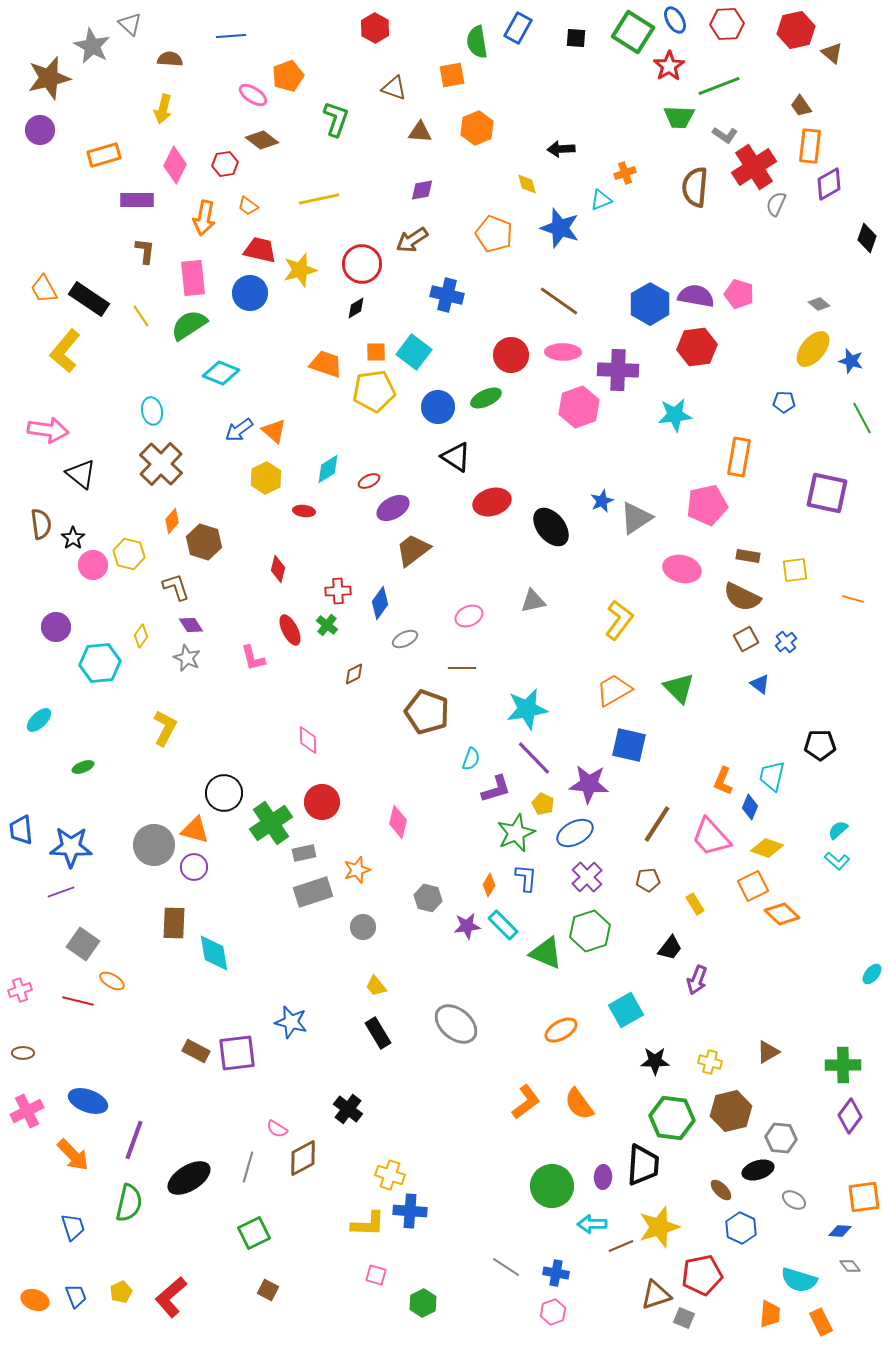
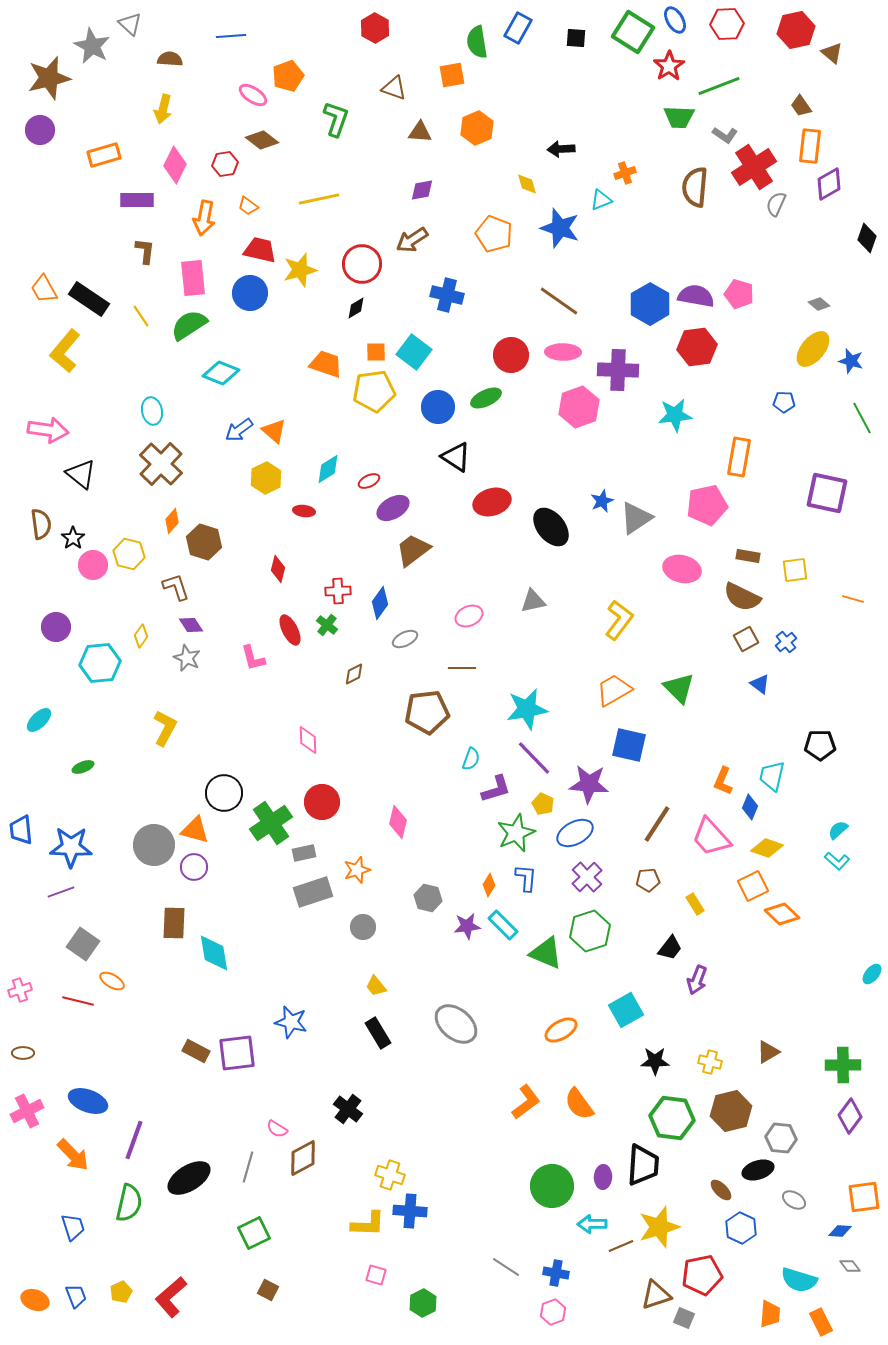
brown pentagon at (427, 712): rotated 27 degrees counterclockwise
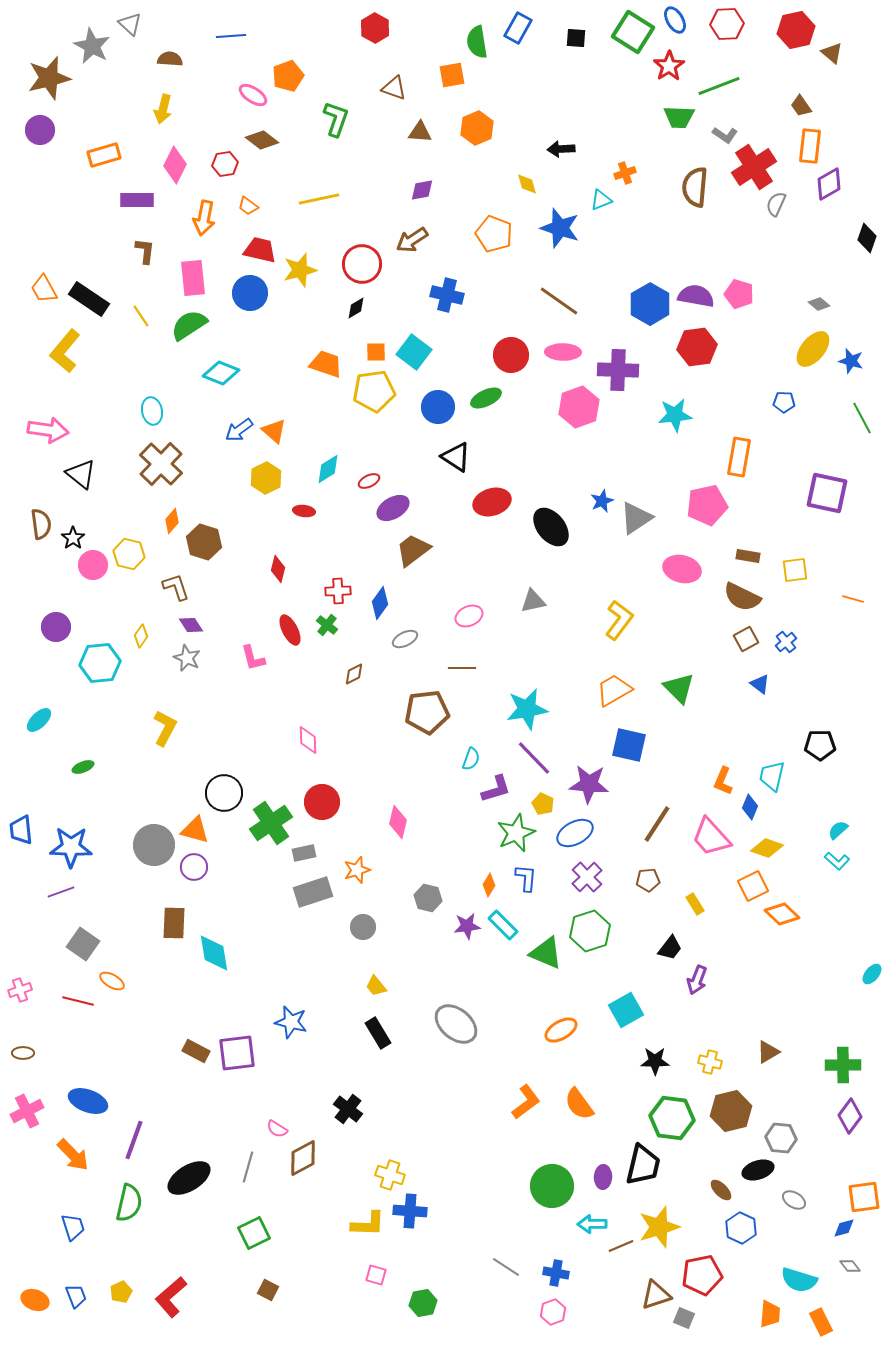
black trapezoid at (643, 1165): rotated 9 degrees clockwise
blue diamond at (840, 1231): moved 4 px right, 3 px up; rotated 20 degrees counterclockwise
green hexagon at (423, 1303): rotated 16 degrees clockwise
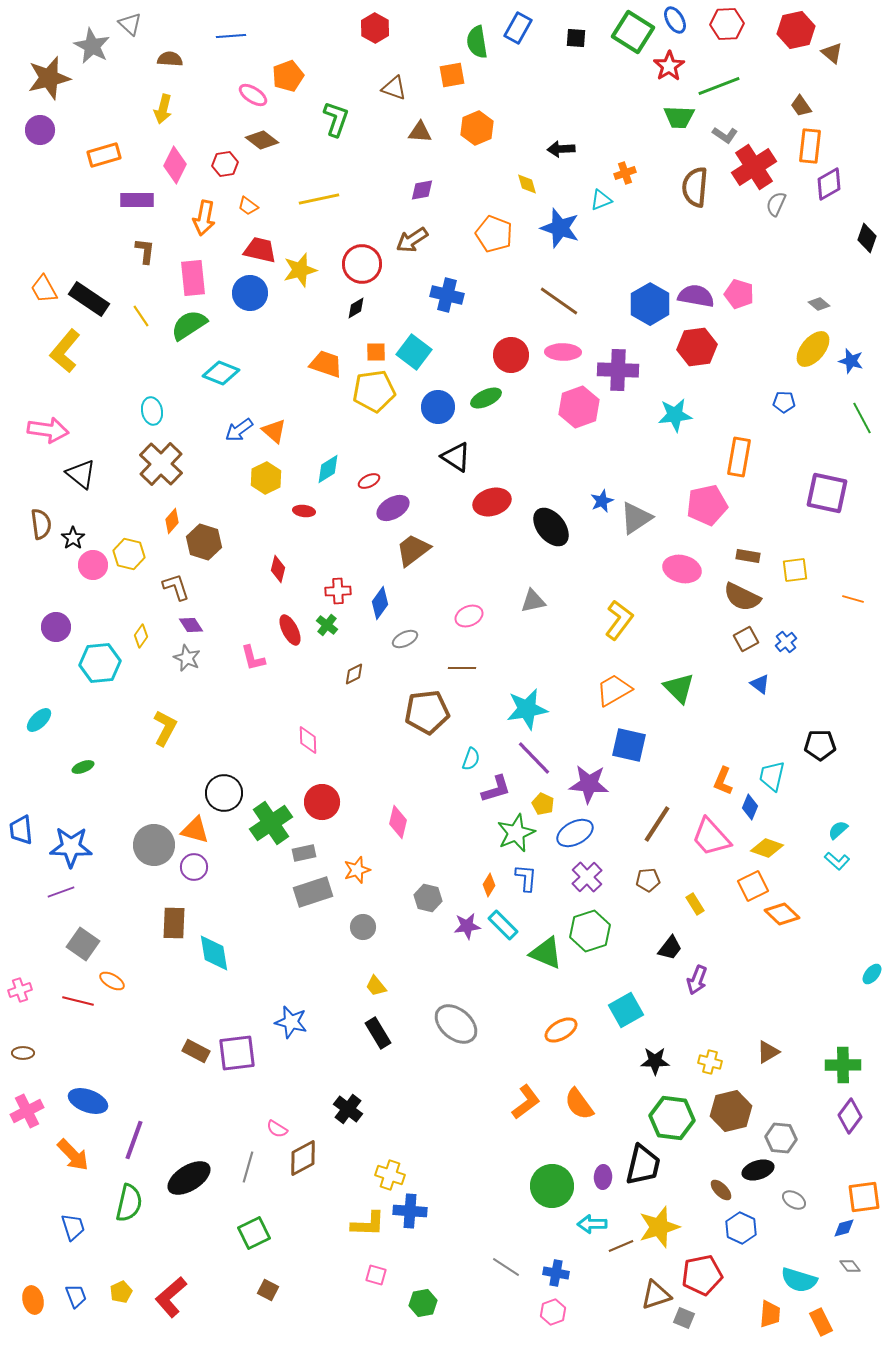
orange ellipse at (35, 1300): moved 2 px left; rotated 56 degrees clockwise
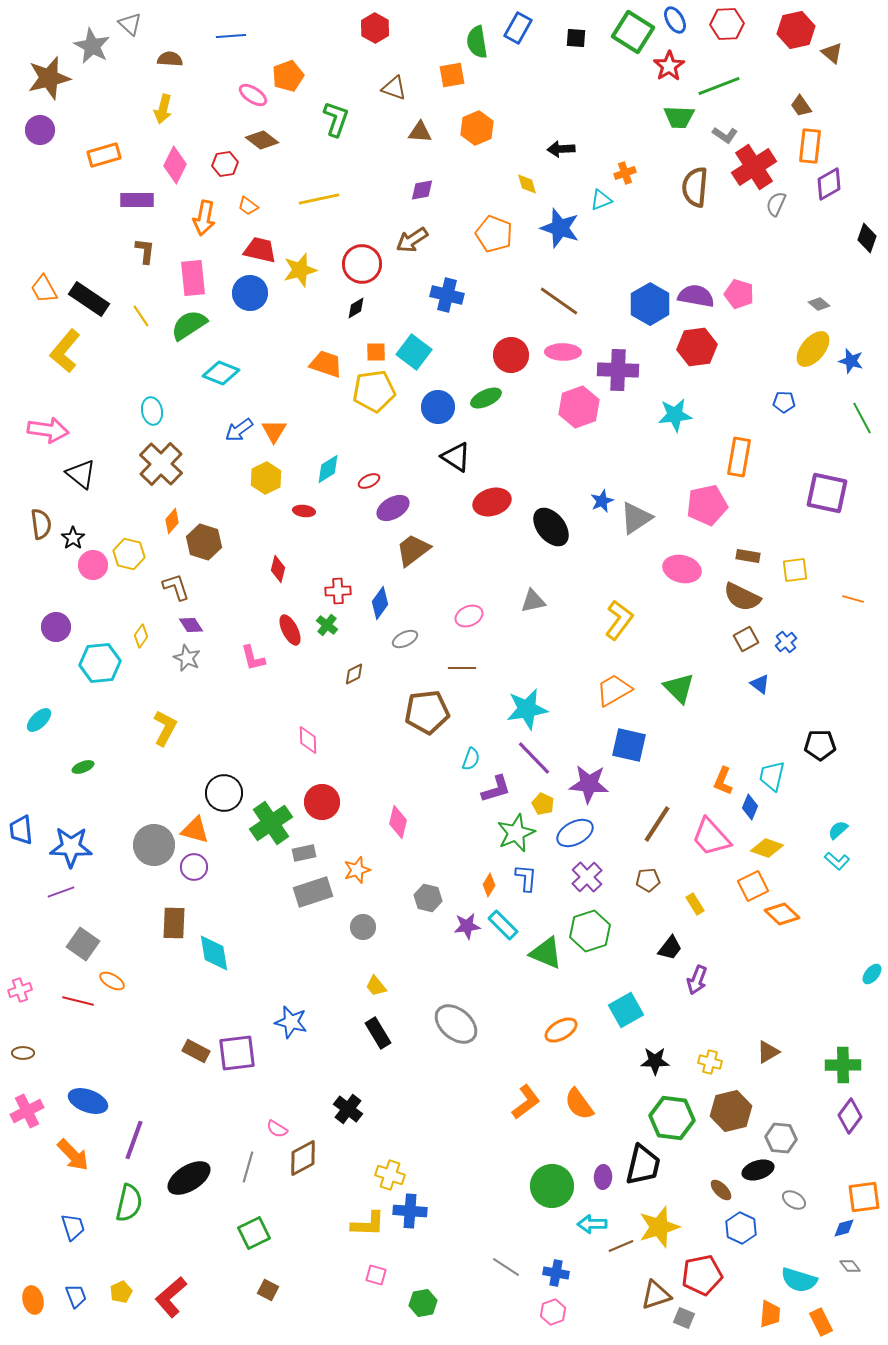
orange triangle at (274, 431): rotated 20 degrees clockwise
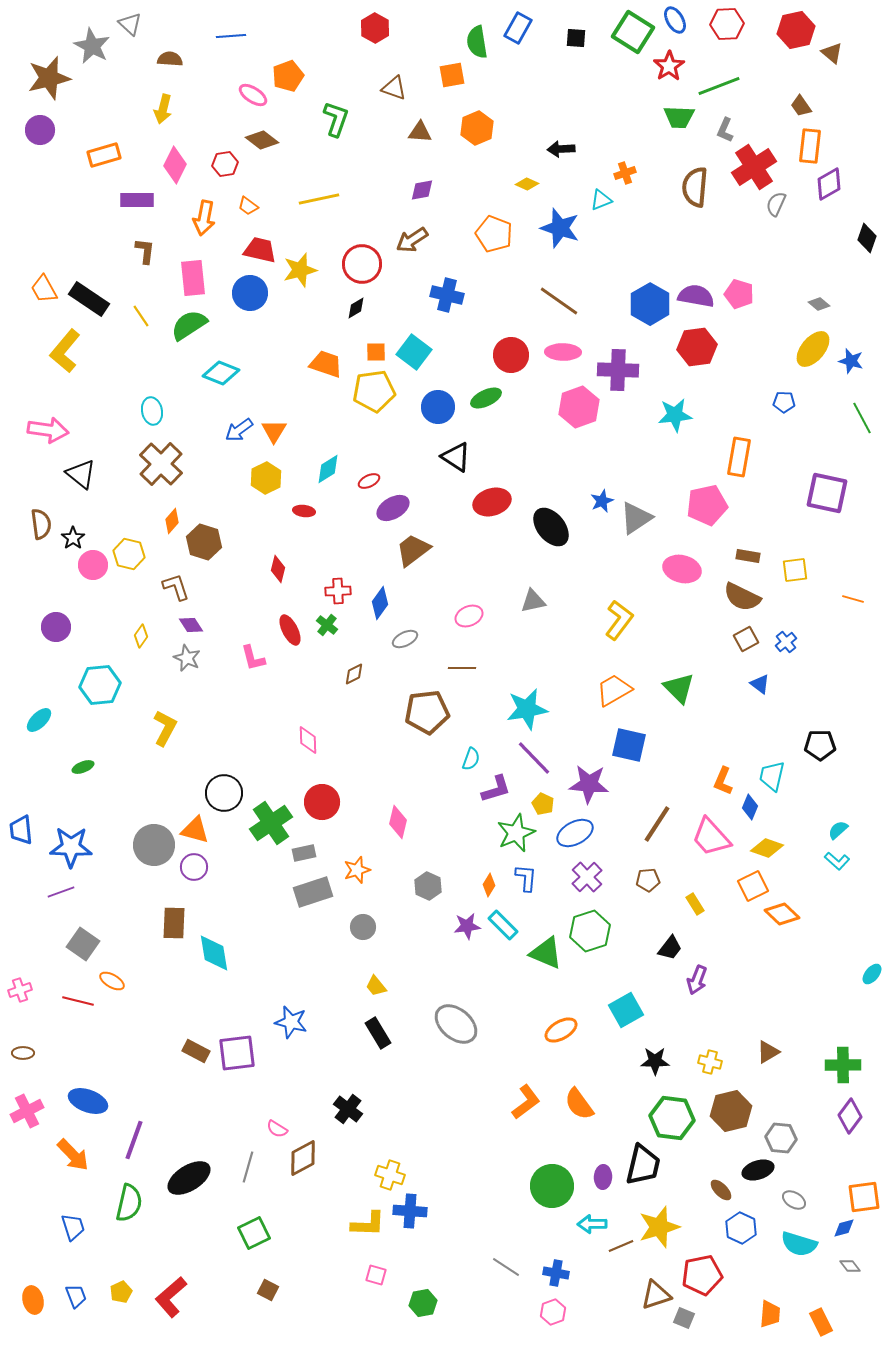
gray L-shape at (725, 135): moved 5 px up; rotated 80 degrees clockwise
yellow diamond at (527, 184): rotated 50 degrees counterclockwise
cyan hexagon at (100, 663): moved 22 px down
gray hexagon at (428, 898): moved 12 px up; rotated 12 degrees clockwise
cyan semicircle at (799, 1280): moved 36 px up
